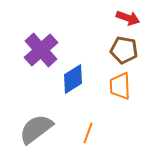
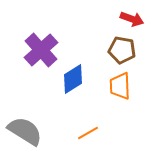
red arrow: moved 4 px right, 1 px down
brown pentagon: moved 2 px left
gray semicircle: moved 11 px left, 2 px down; rotated 69 degrees clockwise
orange line: rotated 40 degrees clockwise
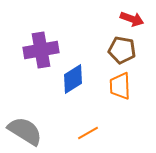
purple cross: rotated 32 degrees clockwise
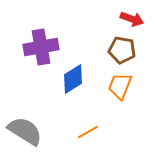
purple cross: moved 3 px up
orange trapezoid: rotated 24 degrees clockwise
orange line: moved 1 px up
